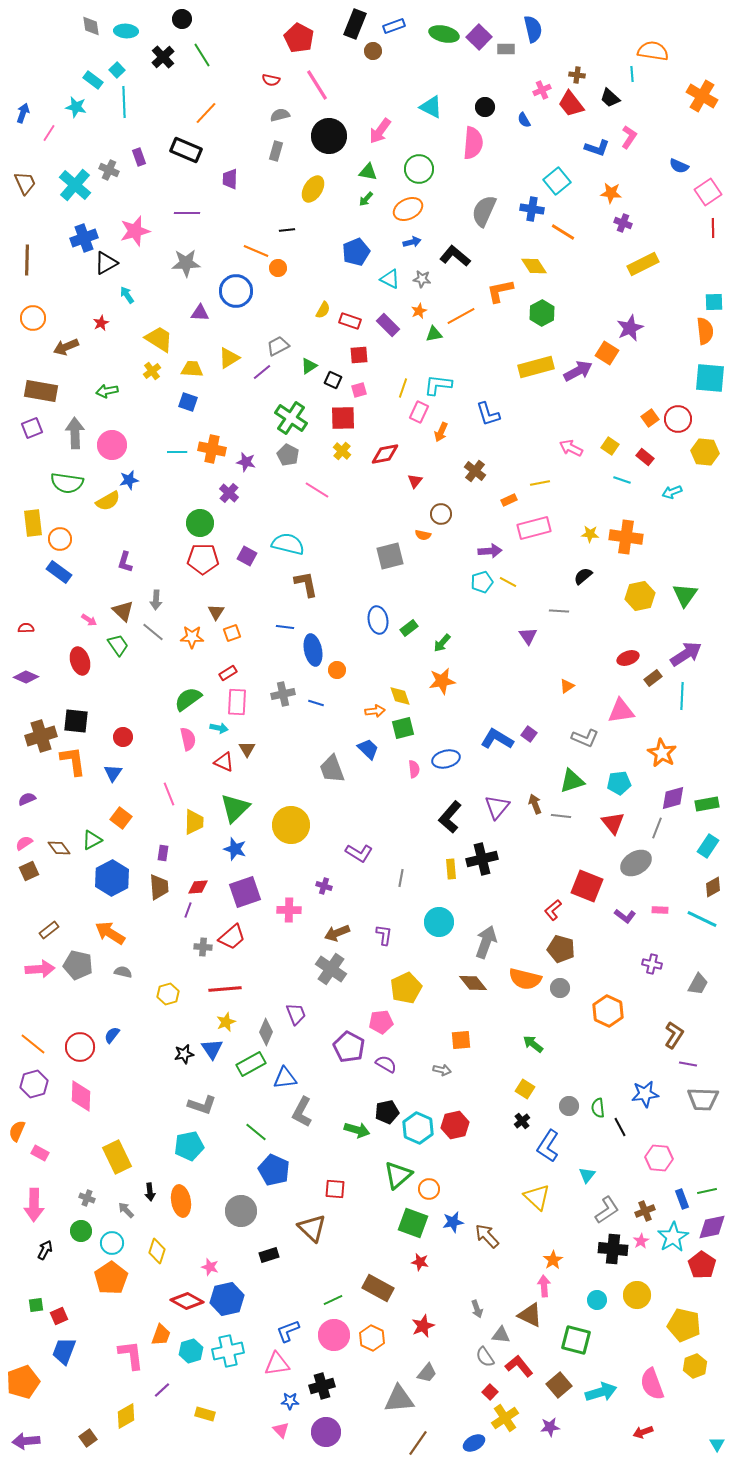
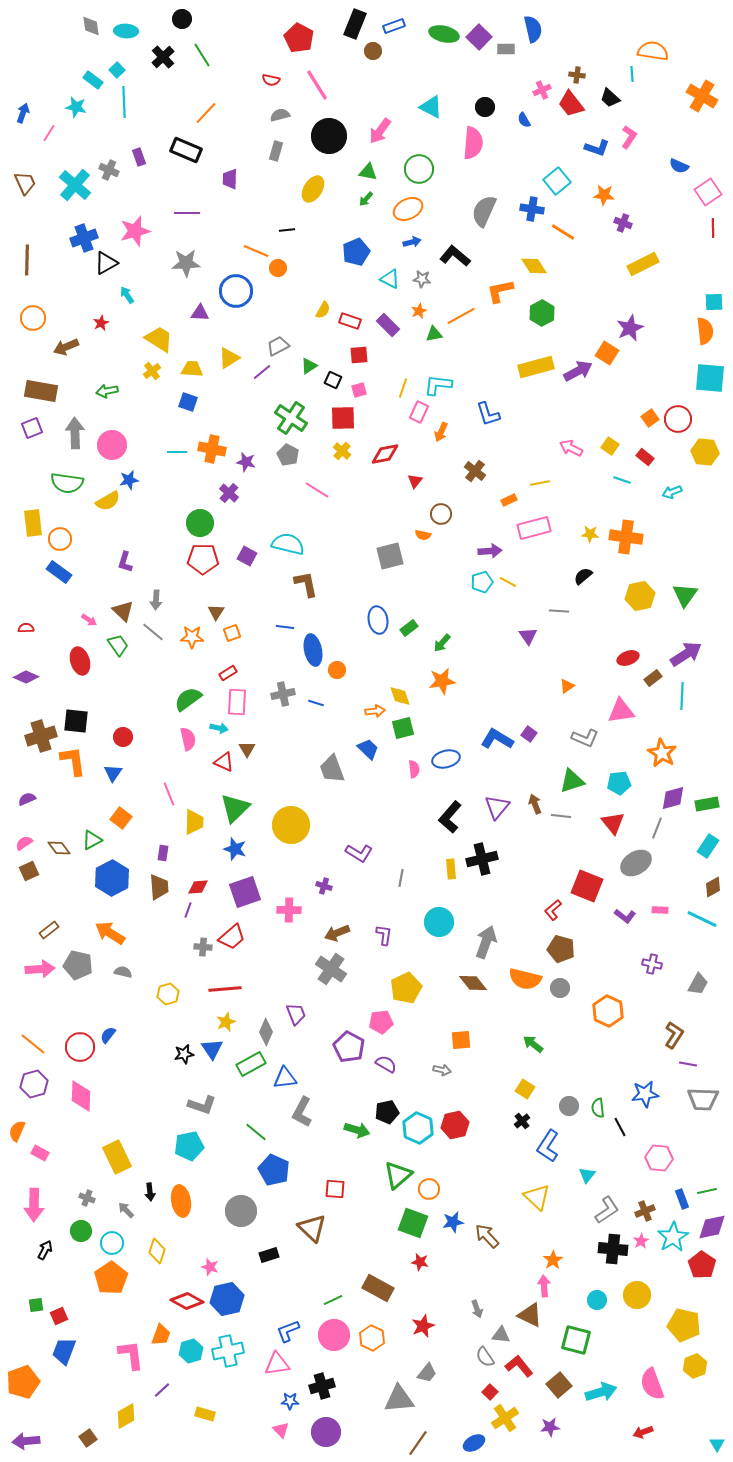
orange star at (611, 193): moved 7 px left, 2 px down
blue semicircle at (112, 1035): moved 4 px left
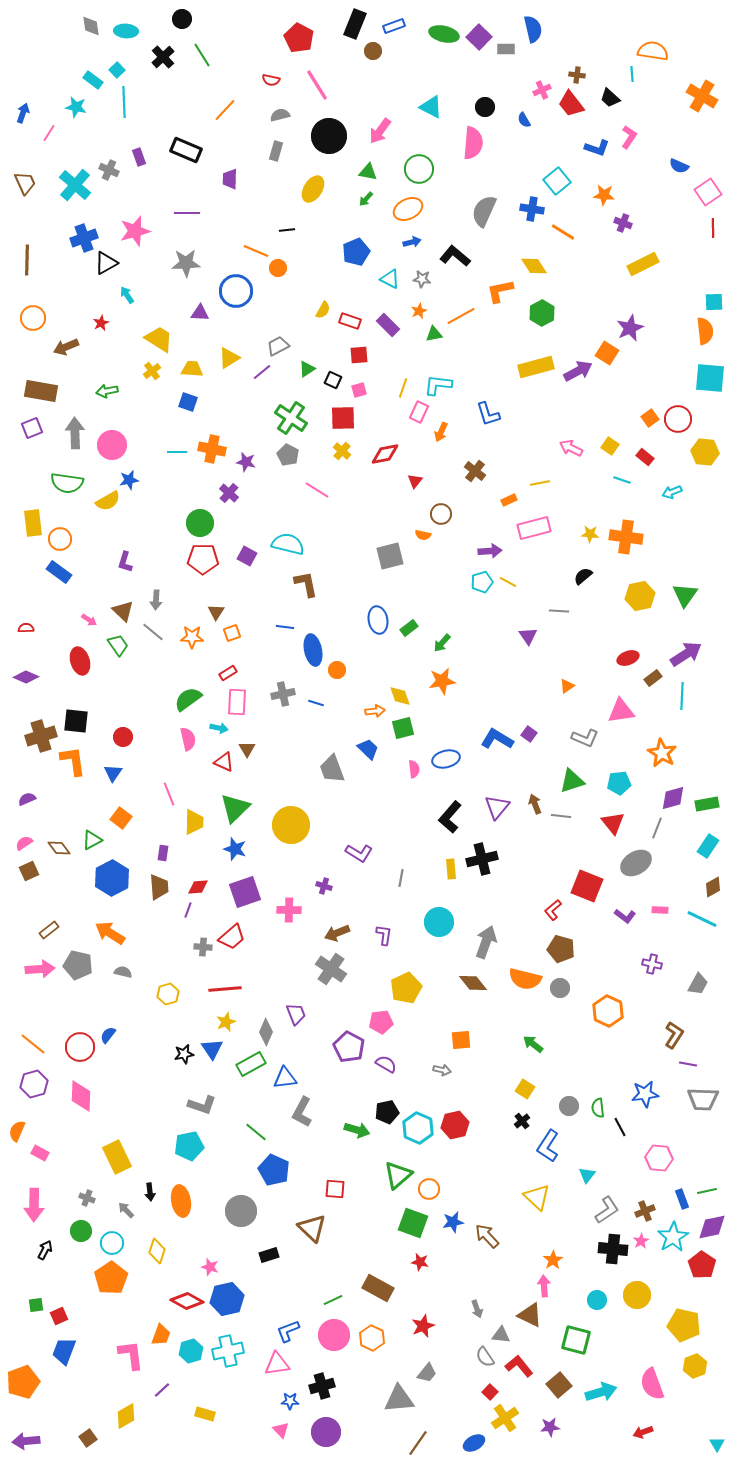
orange line at (206, 113): moved 19 px right, 3 px up
green triangle at (309, 366): moved 2 px left, 3 px down
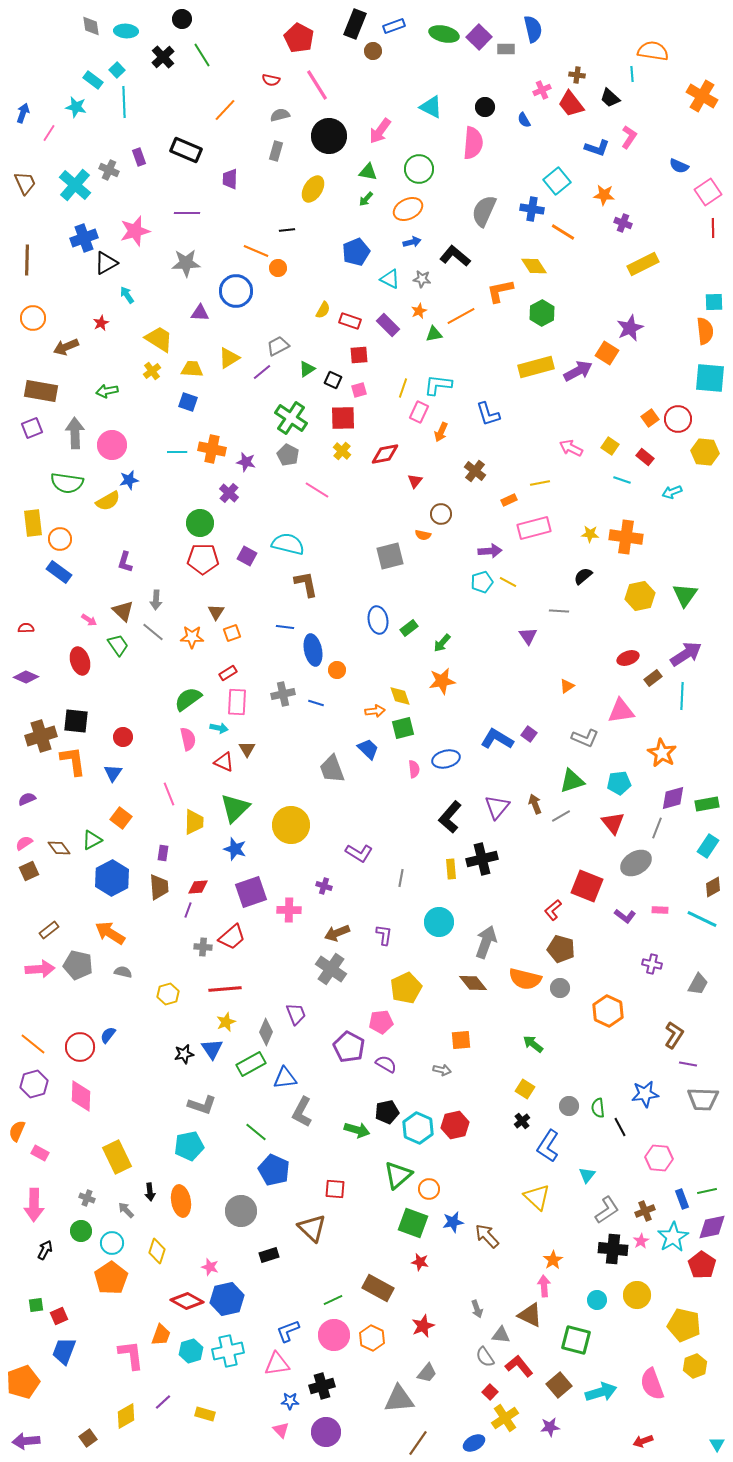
gray line at (561, 816): rotated 36 degrees counterclockwise
purple square at (245, 892): moved 6 px right
purple line at (162, 1390): moved 1 px right, 12 px down
red arrow at (643, 1432): moved 9 px down
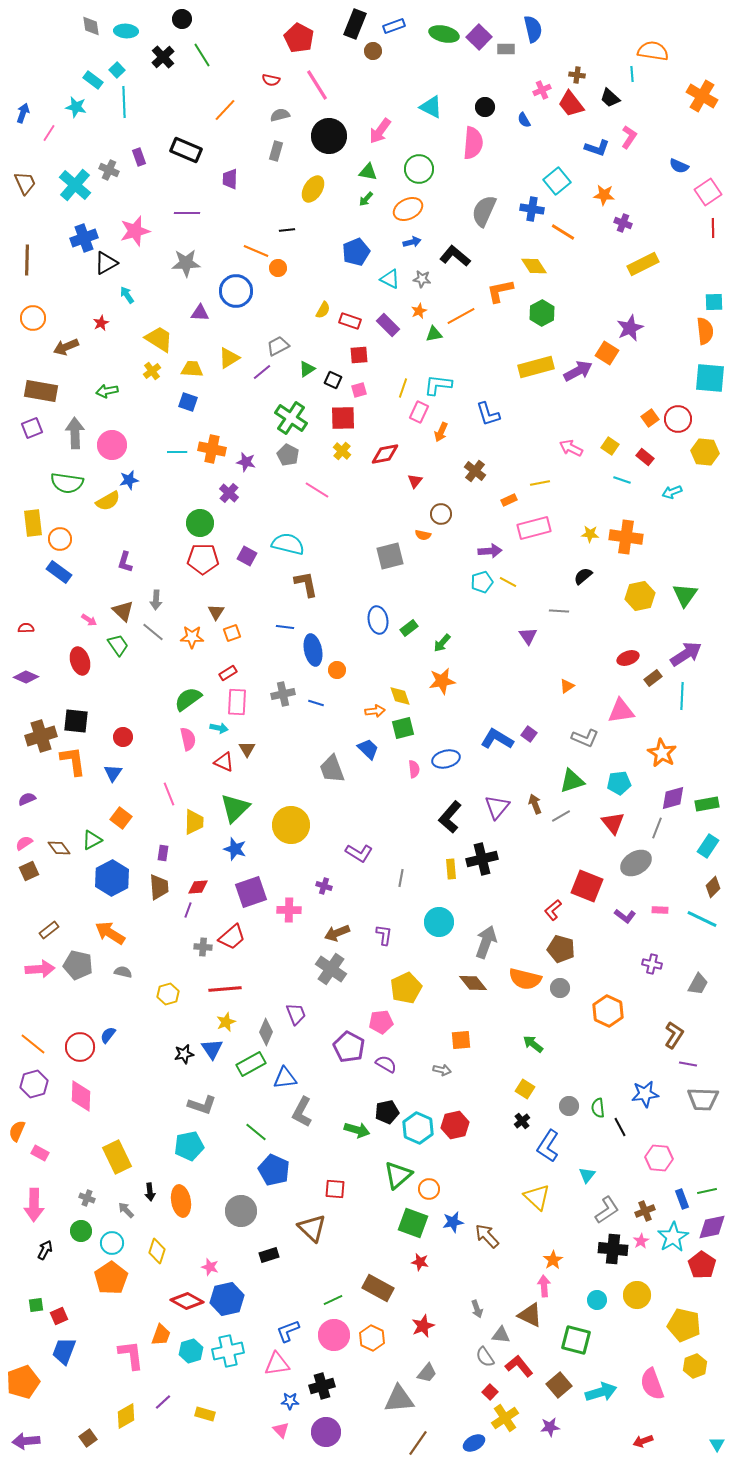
brown diamond at (713, 887): rotated 15 degrees counterclockwise
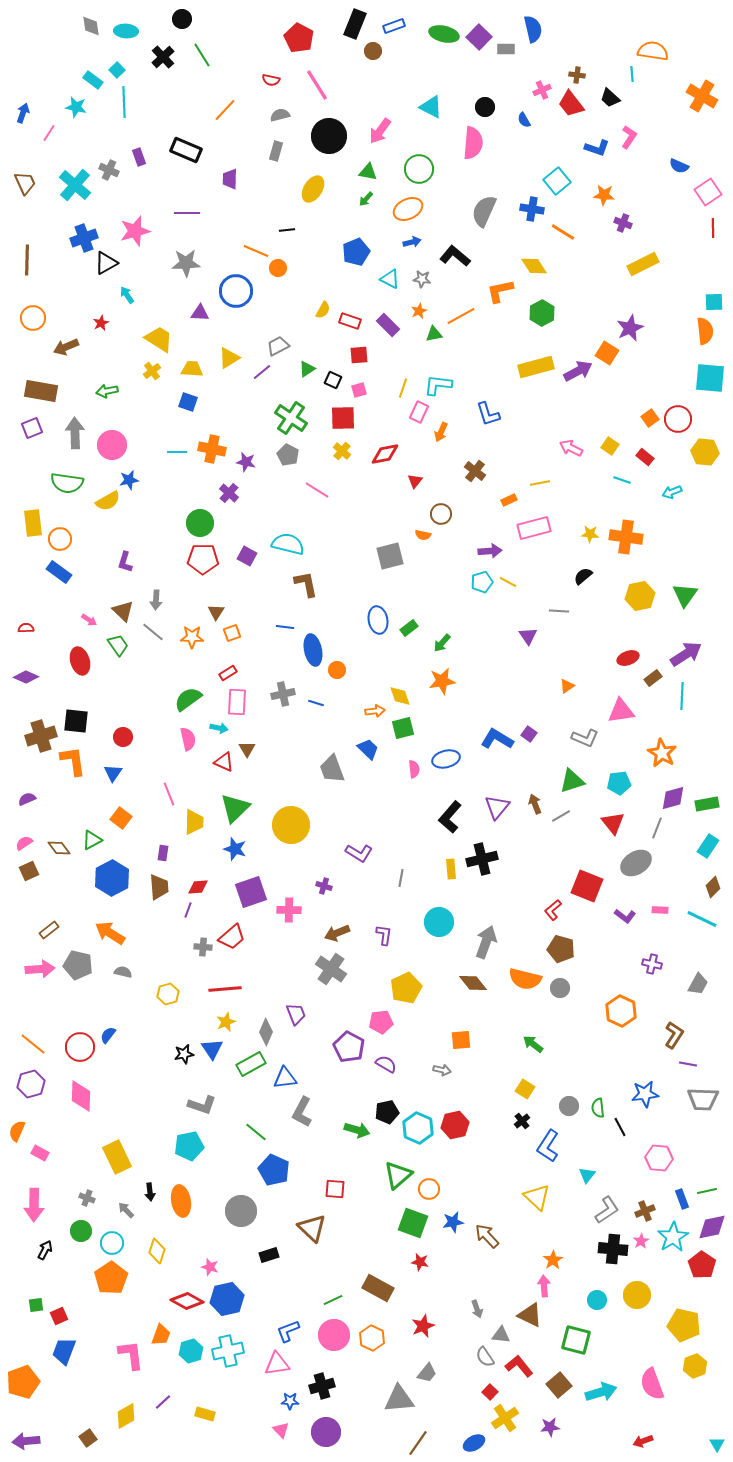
orange hexagon at (608, 1011): moved 13 px right
purple hexagon at (34, 1084): moved 3 px left
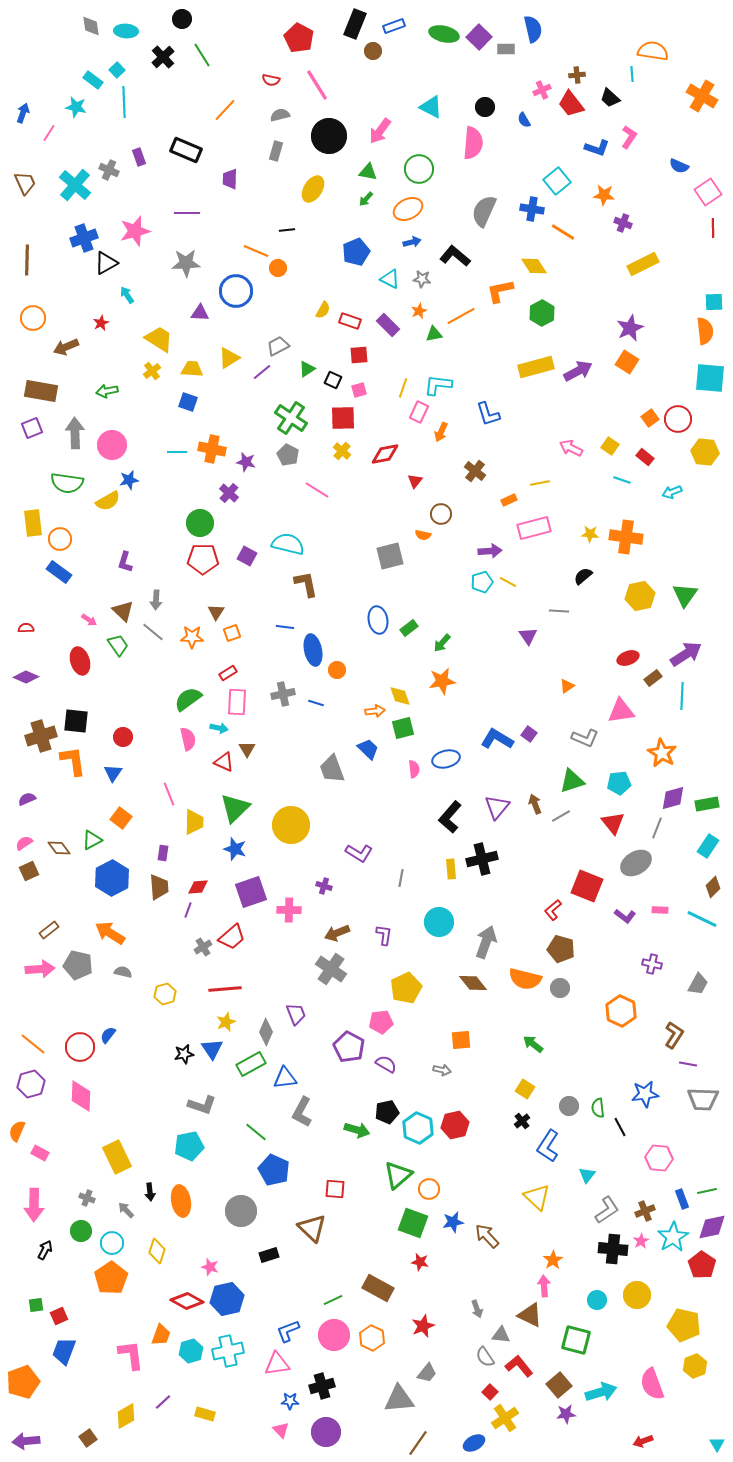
brown cross at (577, 75): rotated 14 degrees counterclockwise
orange square at (607, 353): moved 20 px right, 9 px down
gray cross at (203, 947): rotated 36 degrees counterclockwise
yellow hexagon at (168, 994): moved 3 px left
purple star at (550, 1427): moved 16 px right, 13 px up
